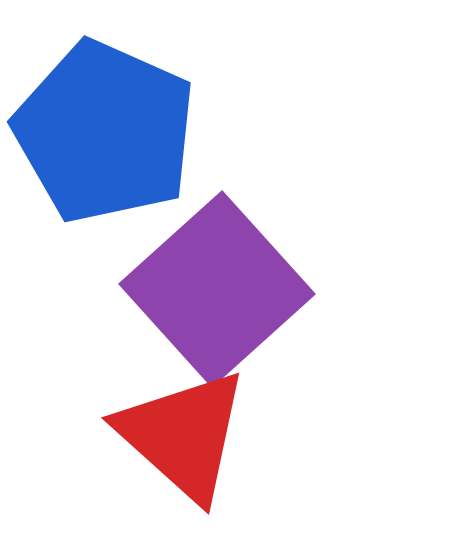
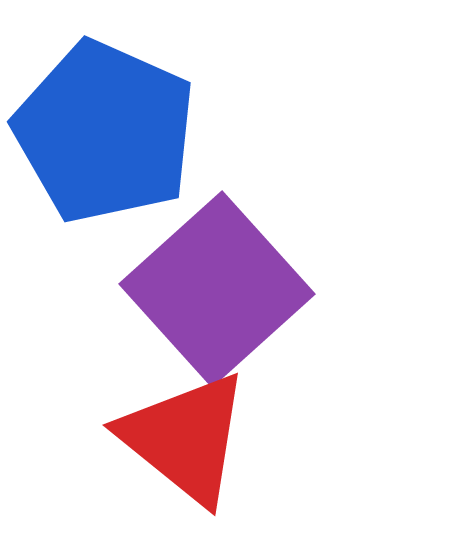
red triangle: moved 2 px right, 3 px down; rotated 3 degrees counterclockwise
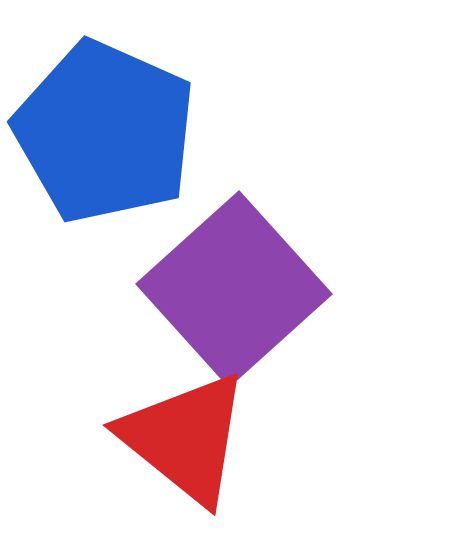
purple square: moved 17 px right
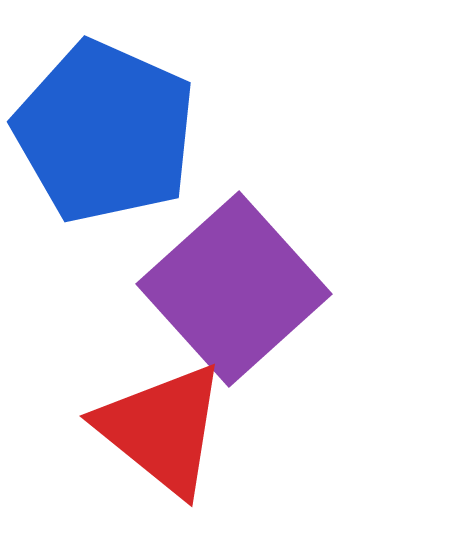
red triangle: moved 23 px left, 9 px up
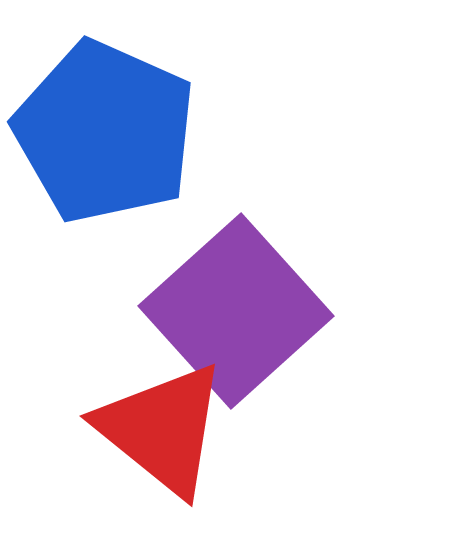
purple square: moved 2 px right, 22 px down
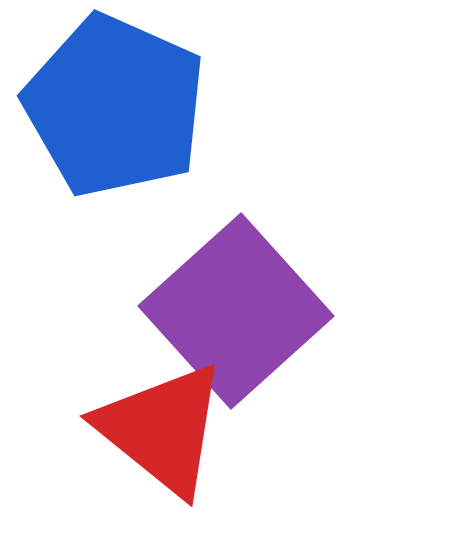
blue pentagon: moved 10 px right, 26 px up
